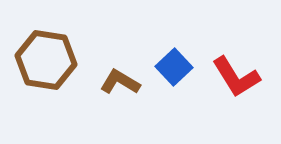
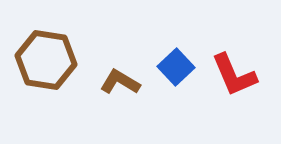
blue square: moved 2 px right
red L-shape: moved 2 px left, 2 px up; rotated 9 degrees clockwise
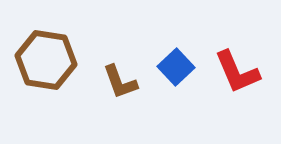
red L-shape: moved 3 px right, 3 px up
brown L-shape: rotated 141 degrees counterclockwise
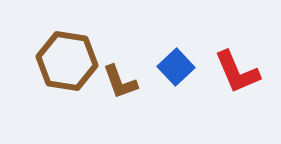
brown hexagon: moved 21 px right, 1 px down
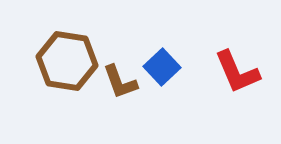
blue square: moved 14 px left
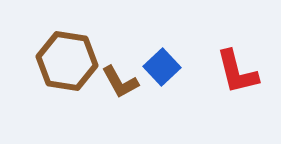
red L-shape: rotated 9 degrees clockwise
brown L-shape: rotated 9 degrees counterclockwise
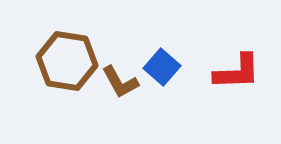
blue square: rotated 6 degrees counterclockwise
red L-shape: rotated 78 degrees counterclockwise
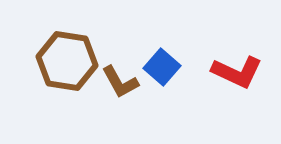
red L-shape: rotated 27 degrees clockwise
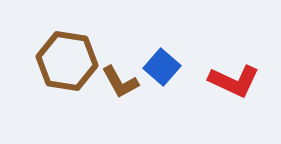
red L-shape: moved 3 px left, 9 px down
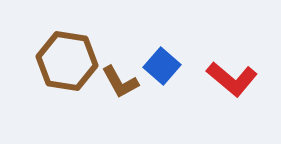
blue square: moved 1 px up
red L-shape: moved 2 px left, 2 px up; rotated 15 degrees clockwise
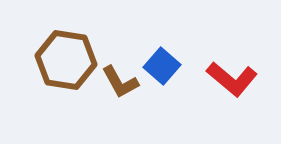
brown hexagon: moved 1 px left, 1 px up
